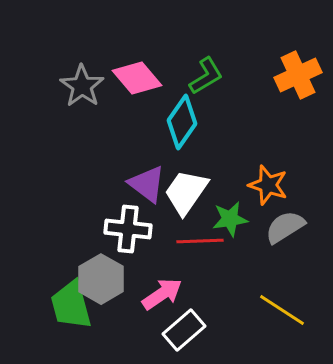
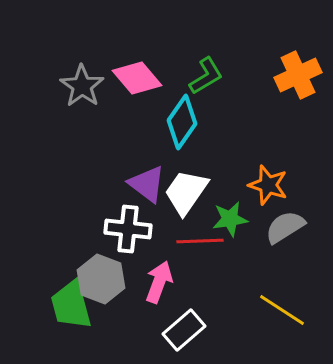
gray hexagon: rotated 9 degrees counterclockwise
pink arrow: moved 3 px left, 12 px up; rotated 36 degrees counterclockwise
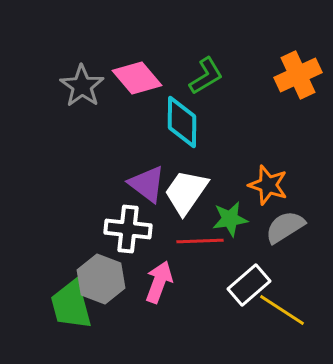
cyan diamond: rotated 34 degrees counterclockwise
white rectangle: moved 65 px right, 45 px up
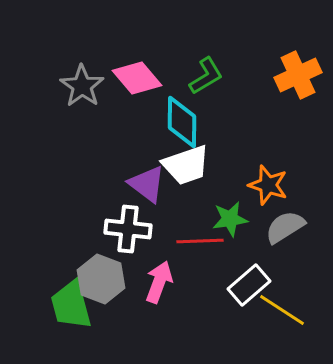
white trapezoid: moved 27 px up; rotated 144 degrees counterclockwise
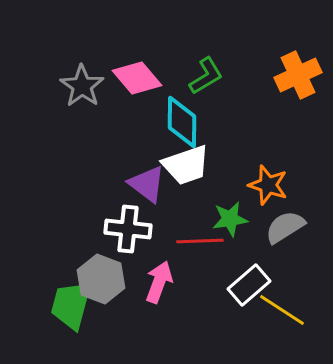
green trapezoid: rotated 30 degrees clockwise
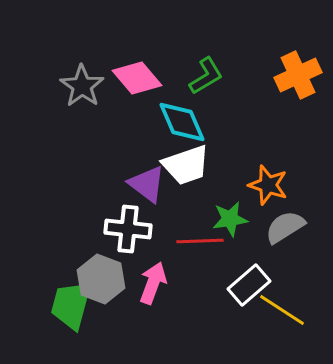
cyan diamond: rotated 24 degrees counterclockwise
pink arrow: moved 6 px left, 1 px down
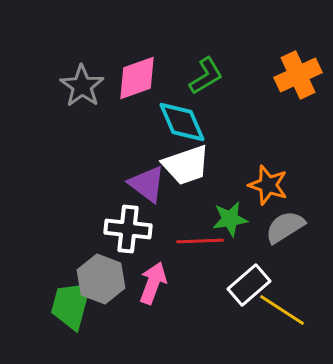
pink diamond: rotated 69 degrees counterclockwise
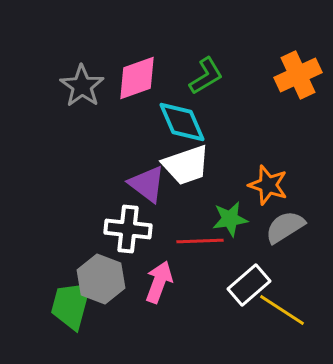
pink arrow: moved 6 px right, 1 px up
